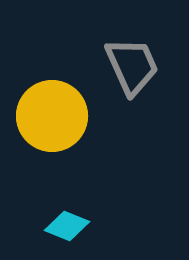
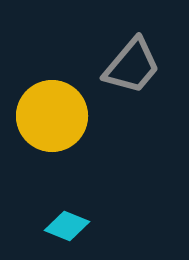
gray trapezoid: rotated 64 degrees clockwise
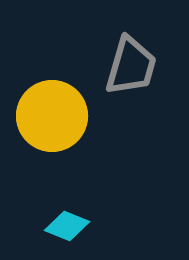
gray trapezoid: moved 1 px left; rotated 24 degrees counterclockwise
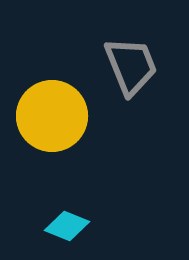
gray trapezoid: rotated 38 degrees counterclockwise
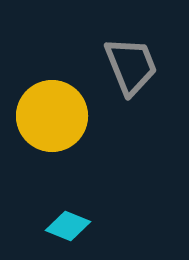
cyan diamond: moved 1 px right
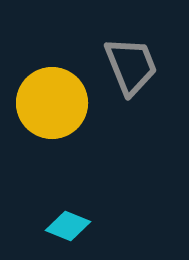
yellow circle: moved 13 px up
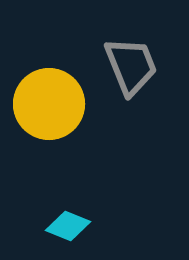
yellow circle: moved 3 px left, 1 px down
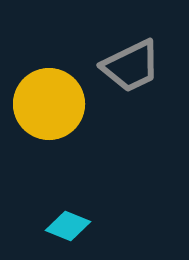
gray trapezoid: rotated 86 degrees clockwise
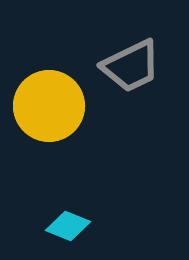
yellow circle: moved 2 px down
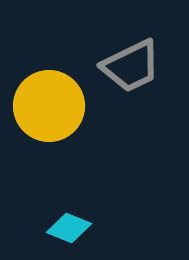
cyan diamond: moved 1 px right, 2 px down
